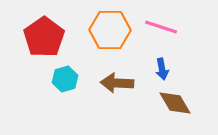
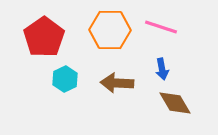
cyan hexagon: rotated 10 degrees counterclockwise
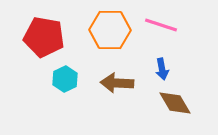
pink line: moved 2 px up
red pentagon: rotated 27 degrees counterclockwise
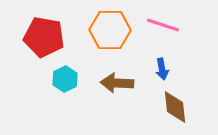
pink line: moved 2 px right
brown diamond: moved 4 px down; rotated 24 degrees clockwise
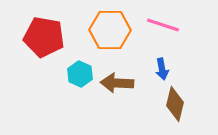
cyan hexagon: moved 15 px right, 5 px up; rotated 10 degrees counterclockwise
brown diamond: moved 3 px up; rotated 20 degrees clockwise
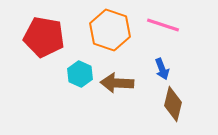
orange hexagon: rotated 18 degrees clockwise
blue arrow: rotated 10 degrees counterclockwise
brown diamond: moved 2 px left
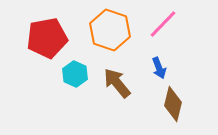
pink line: moved 1 px up; rotated 64 degrees counterclockwise
red pentagon: moved 3 px right, 1 px down; rotated 21 degrees counterclockwise
blue arrow: moved 3 px left, 1 px up
cyan hexagon: moved 5 px left
brown arrow: rotated 48 degrees clockwise
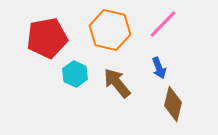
orange hexagon: rotated 6 degrees counterclockwise
